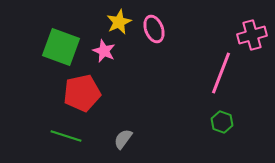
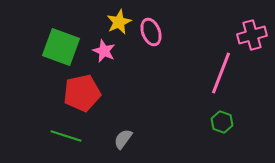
pink ellipse: moved 3 px left, 3 px down
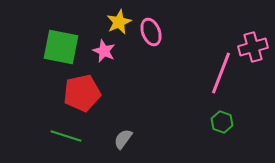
pink cross: moved 1 px right, 12 px down
green square: rotated 9 degrees counterclockwise
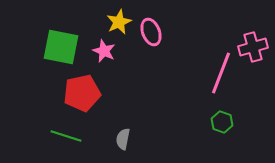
gray semicircle: rotated 25 degrees counterclockwise
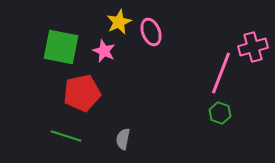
green hexagon: moved 2 px left, 9 px up
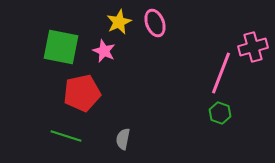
pink ellipse: moved 4 px right, 9 px up
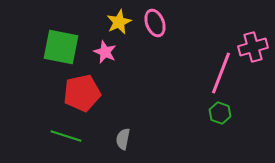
pink star: moved 1 px right, 1 px down
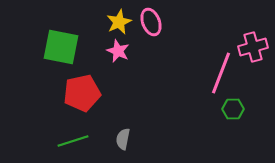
pink ellipse: moved 4 px left, 1 px up
pink star: moved 13 px right, 1 px up
green hexagon: moved 13 px right, 4 px up; rotated 20 degrees counterclockwise
green line: moved 7 px right, 5 px down; rotated 36 degrees counterclockwise
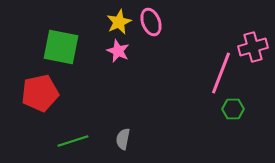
red pentagon: moved 42 px left
